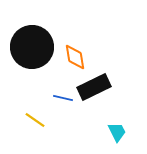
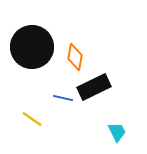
orange diamond: rotated 20 degrees clockwise
yellow line: moved 3 px left, 1 px up
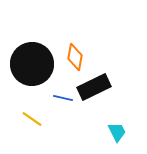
black circle: moved 17 px down
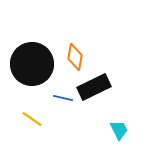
cyan trapezoid: moved 2 px right, 2 px up
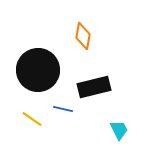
orange diamond: moved 8 px right, 21 px up
black circle: moved 6 px right, 6 px down
black rectangle: rotated 12 degrees clockwise
blue line: moved 11 px down
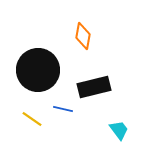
cyan trapezoid: rotated 10 degrees counterclockwise
